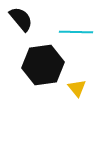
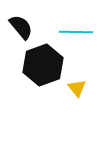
black semicircle: moved 8 px down
black hexagon: rotated 12 degrees counterclockwise
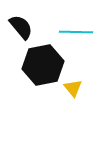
black hexagon: rotated 9 degrees clockwise
yellow triangle: moved 4 px left
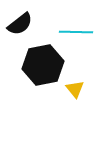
black semicircle: moved 1 px left, 3 px up; rotated 92 degrees clockwise
yellow triangle: moved 2 px right, 1 px down
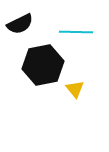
black semicircle: rotated 12 degrees clockwise
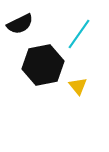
cyan line: moved 3 px right, 2 px down; rotated 56 degrees counterclockwise
yellow triangle: moved 3 px right, 3 px up
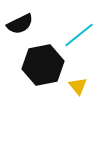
cyan line: moved 1 px down; rotated 16 degrees clockwise
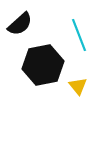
black semicircle: rotated 16 degrees counterclockwise
cyan line: rotated 72 degrees counterclockwise
